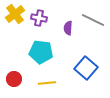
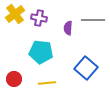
gray line: rotated 25 degrees counterclockwise
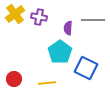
purple cross: moved 1 px up
cyan pentagon: moved 19 px right; rotated 30 degrees clockwise
blue square: rotated 15 degrees counterclockwise
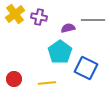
purple semicircle: rotated 72 degrees clockwise
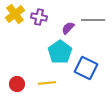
purple semicircle: rotated 32 degrees counterclockwise
red circle: moved 3 px right, 5 px down
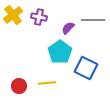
yellow cross: moved 2 px left, 1 px down
red circle: moved 2 px right, 2 px down
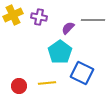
yellow cross: rotated 12 degrees clockwise
blue square: moved 4 px left, 5 px down
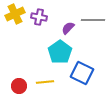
yellow cross: moved 2 px right, 1 px up
yellow line: moved 2 px left, 1 px up
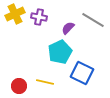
gray line: rotated 30 degrees clockwise
cyan pentagon: rotated 10 degrees clockwise
yellow line: rotated 18 degrees clockwise
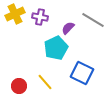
purple cross: moved 1 px right
cyan pentagon: moved 4 px left, 4 px up
yellow line: rotated 36 degrees clockwise
